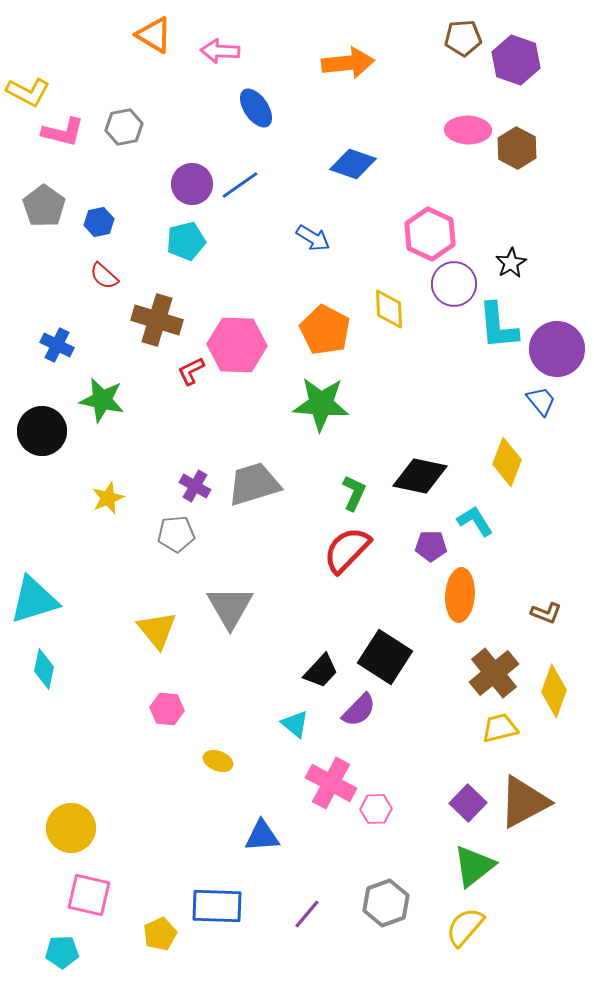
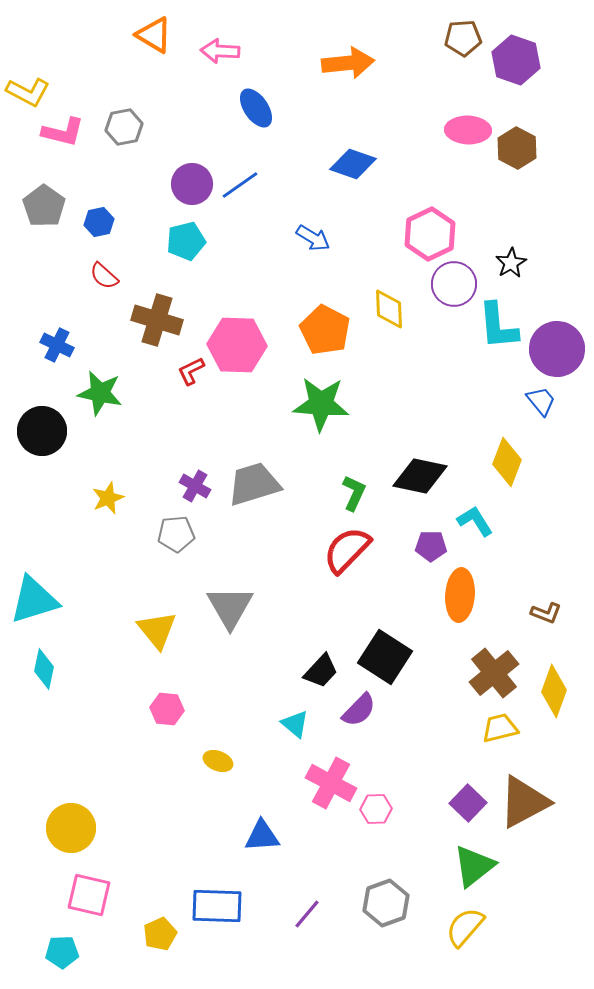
pink hexagon at (430, 234): rotated 9 degrees clockwise
green star at (102, 400): moved 2 px left, 7 px up
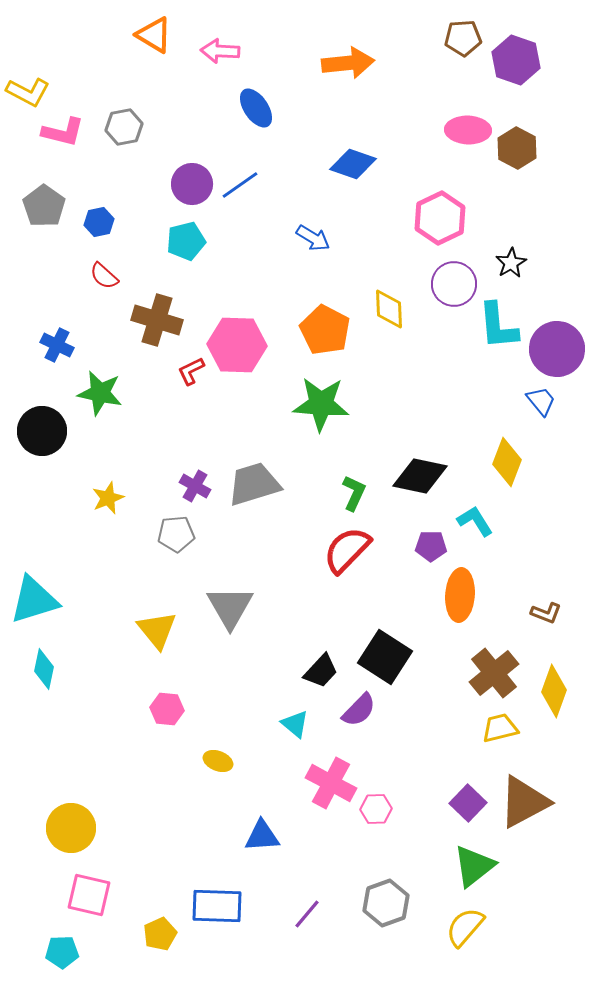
pink hexagon at (430, 234): moved 10 px right, 16 px up
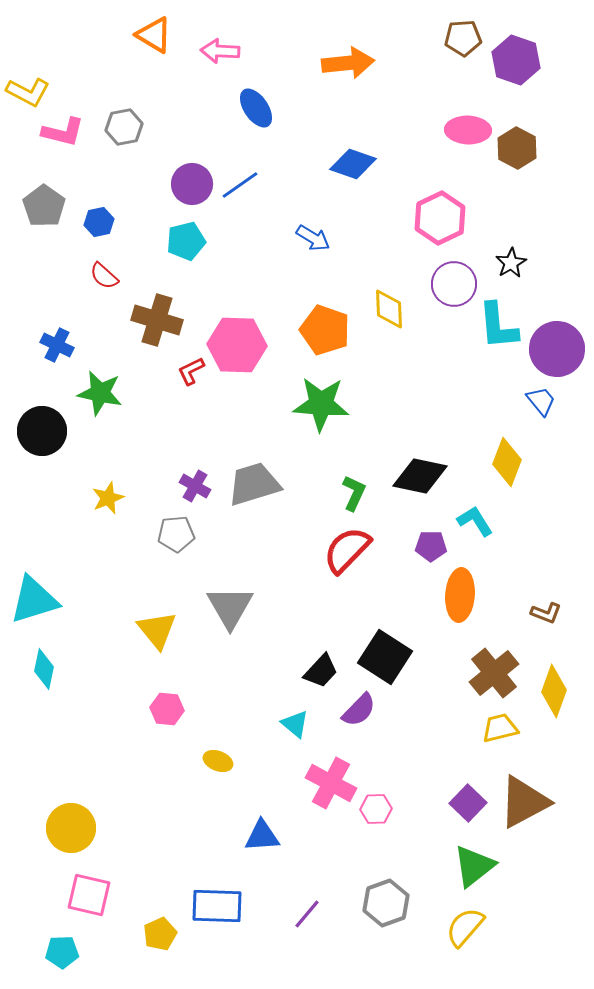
orange pentagon at (325, 330): rotated 9 degrees counterclockwise
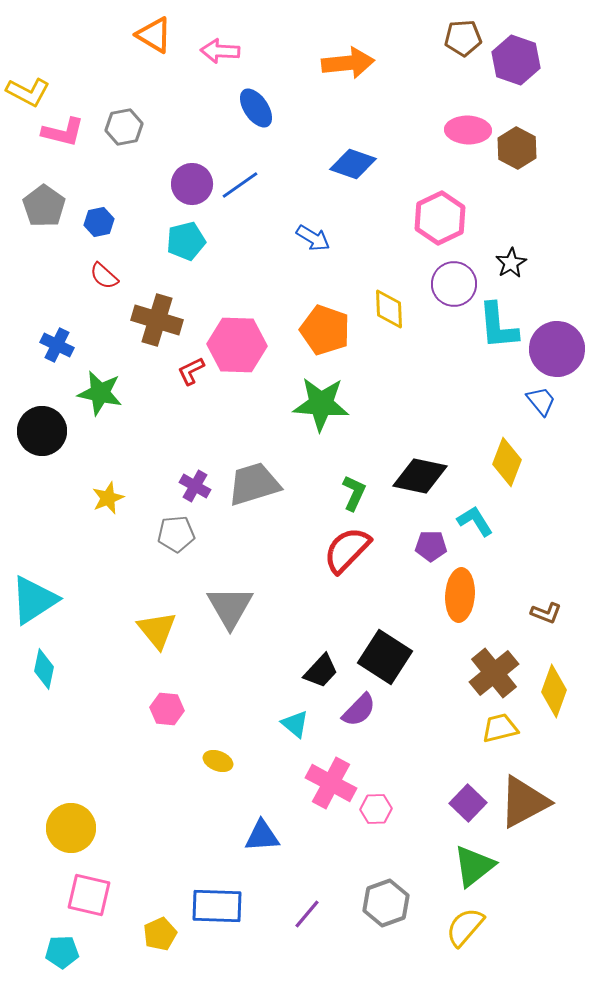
cyan triangle at (34, 600): rotated 16 degrees counterclockwise
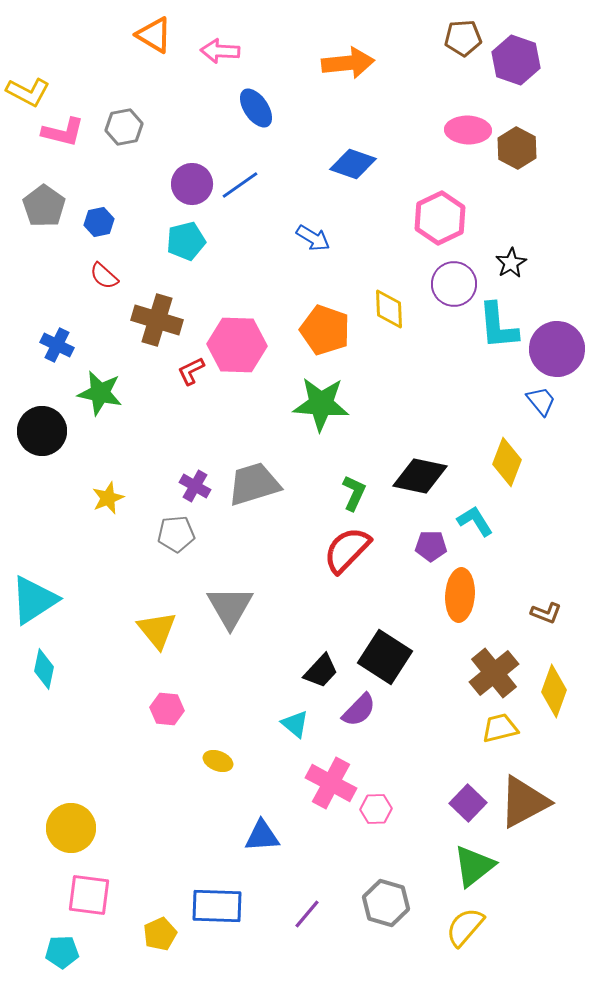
pink square at (89, 895): rotated 6 degrees counterclockwise
gray hexagon at (386, 903): rotated 24 degrees counterclockwise
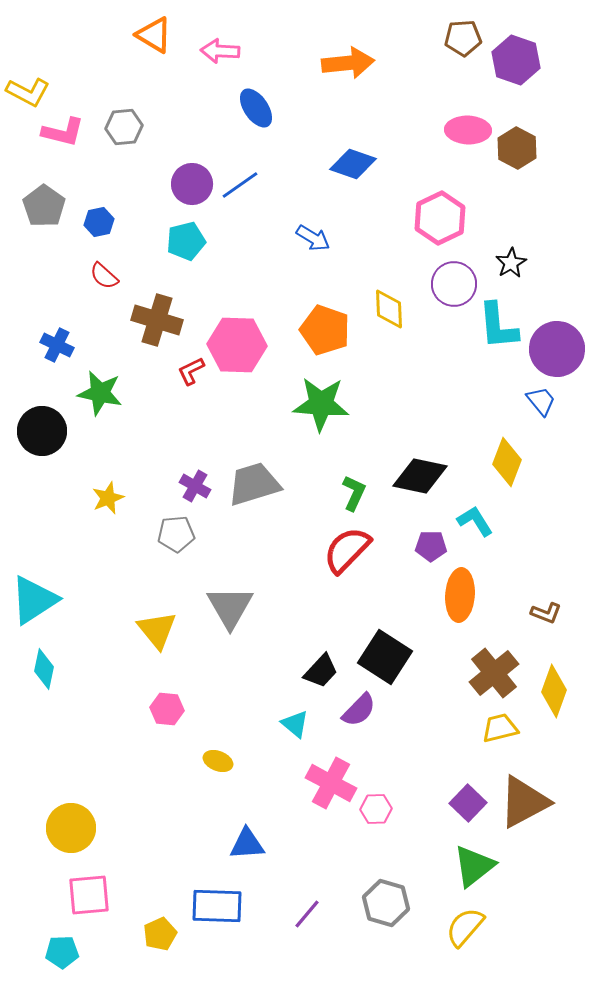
gray hexagon at (124, 127): rotated 6 degrees clockwise
blue triangle at (262, 836): moved 15 px left, 8 px down
pink square at (89, 895): rotated 12 degrees counterclockwise
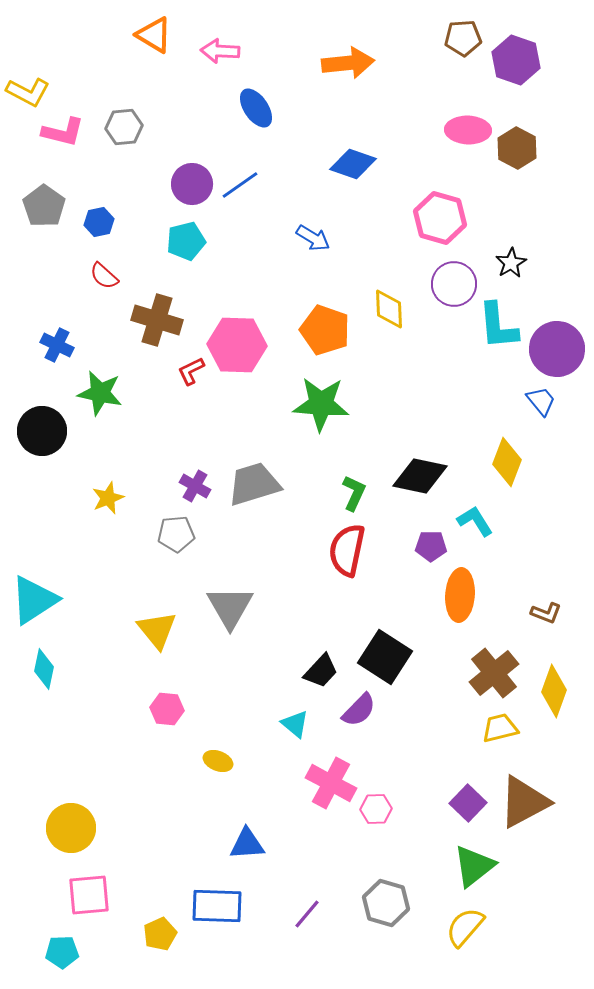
pink hexagon at (440, 218): rotated 18 degrees counterclockwise
red semicircle at (347, 550): rotated 32 degrees counterclockwise
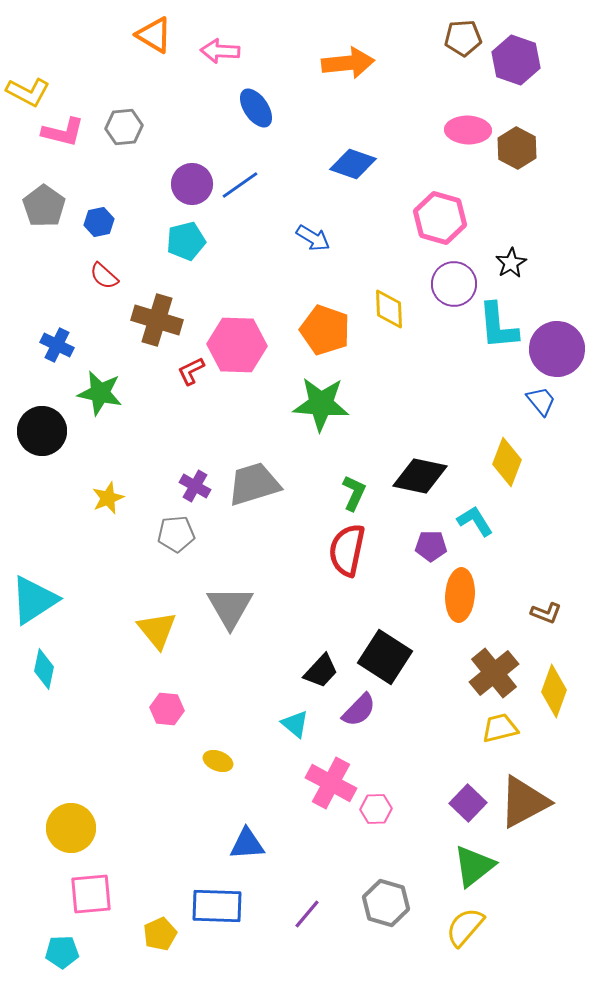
pink square at (89, 895): moved 2 px right, 1 px up
